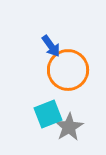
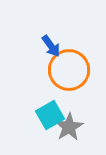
orange circle: moved 1 px right
cyan square: moved 2 px right, 1 px down; rotated 8 degrees counterclockwise
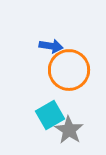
blue arrow: rotated 45 degrees counterclockwise
gray star: moved 3 px down; rotated 8 degrees counterclockwise
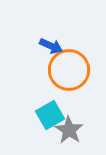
blue arrow: rotated 15 degrees clockwise
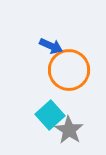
cyan square: rotated 12 degrees counterclockwise
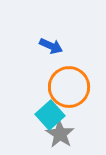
orange circle: moved 17 px down
gray star: moved 9 px left, 4 px down
